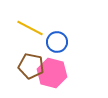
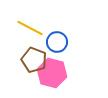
brown pentagon: moved 3 px right, 6 px up; rotated 10 degrees clockwise
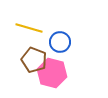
yellow line: moved 1 px left; rotated 12 degrees counterclockwise
blue circle: moved 3 px right
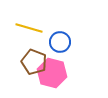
brown pentagon: moved 2 px down
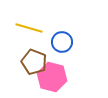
blue circle: moved 2 px right
pink hexagon: moved 4 px down
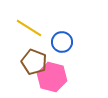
yellow line: rotated 16 degrees clockwise
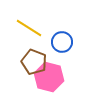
pink hexagon: moved 3 px left
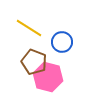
pink hexagon: moved 1 px left
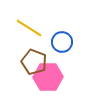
pink hexagon: rotated 16 degrees counterclockwise
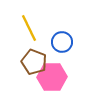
yellow line: rotated 32 degrees clockwise
pink hexagon: moved 4 px right
